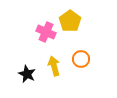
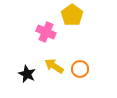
yellow pentagon: moved 2 px right, 6 px up
orange circle: moved 1 px left, 10 px down
yellow arrow: rotated 42 degrees counterclockwise
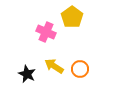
yellow pentagon: moved 2 px down
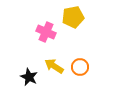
yellow pentagon: moved 1 px right; rotated 25 degrees clockwise
orange circle: moved 2 px up
black star: moved 2 px right, 3 px down
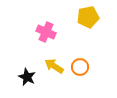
yellow pentagon: moved 15 px right
black star: moved 2 px left
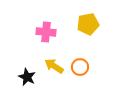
yellow pentagon: moved 7 px down
pink cross: rotated 18 degrees counterclockwise
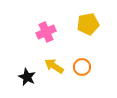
pink cross: rotated 30 degrees counterclockwise
orange circle: moved 2 px right
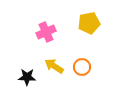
yellow pentagon: moved 1 px right, 1 px up
black star: rotated 24 degrees counterclockwise
